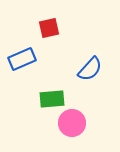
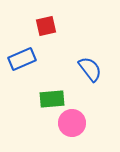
red square: moved 3 px left, 2 px up
blue semicircle: rotated 80 degrees counterclockwise
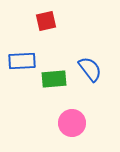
red square: moved 5 px up
blue rectangle: moved 2 px down; rotated 20 degrees clockwise
green rectangle: moved 2 px right, 20 px up
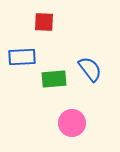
red square: moved 2 px left, 1 px down; rotated 15 degrees clockwise
blue rectangle: moved 4 px up
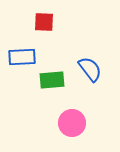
green rectangle: moved 2 px left, 1 px down
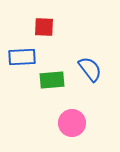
red square: moved 5 px down
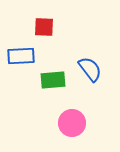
blue rectangle: moved 1 px left, 1 px up
green rectangle: moved 1 px right
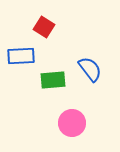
red square: rotated 30 degrees clockwise
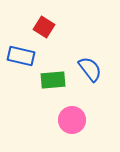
blue rectangle: rotated 16 degrees clockwise
pink circle: moved 3 px up
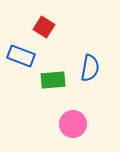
blue rectangle: rotated 8 degrees clockwise
blue semicircle: moved 1 px up; rotated 48 degrees clockwise
pink circle: moved 1 px right, 4 px down
